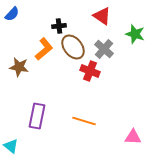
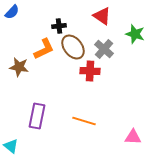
blue semicircle: moved 2 px up
orange L-shape: rotated 15 degrees clockwise
red cross: rotated 18 degrees counterclockwise
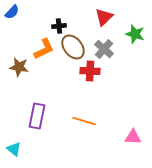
red triangle: moved 2 px right, 1 px down; rotated 42 degrees clockwise
cyan triangle: moved 3 px right, 3 px down
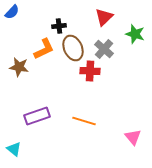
brown ellipse: moved 1 px down; rotated 15 degrees clockwise
purple rectangle: rotated 60 degrees clockwise
pink triangle: rotated 48 degrees clockwise
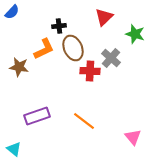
gray cross: moved 7 px right, 9 px down
orange line: rotated 20 degrees clockwise
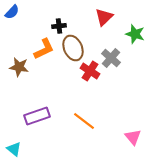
red cross: rotated 30 degrees clockwise
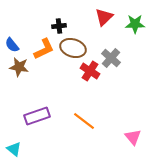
blue semicircle: moved 33 px down; rotated 98 degrees clockwise
green star: moved 10 px up; rotated 18 degrees counterclockwise
brown ellipse: rotated 50 degrees counterclockwise
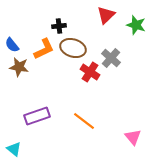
red triangle: moved 2 px right, 2 px up
green star: moved 1 px right, 1 px down; rotated 18 degrees clockwise
red cross: moved 1 px down
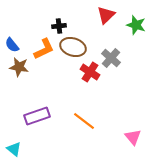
brown ellipse: moved 1 px up
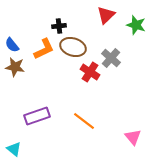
brown star: moved 4 px left
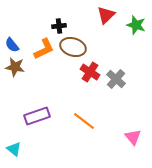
gray cross: moved 5 px right, 21 px down
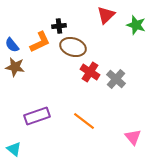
orange L-shape: moved 4 px left, 7 px up
